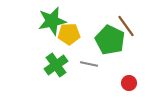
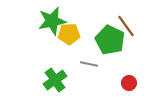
green cross: moved 1 px left, 15 px down
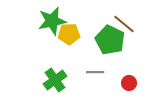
brown line: moved 2 px left, 2 px up; rotated 15 degrees counterclockwise
gray line: moved 6 px right, 8 px down; rotated 12 degrees counterclockwise
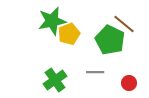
yellow pentagon: rotated 20 degrees counterclockwise
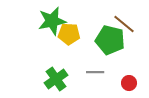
yellow pentagon: rotated 25 degrees clockwise
green pentagon: rotated 12 degrees counterclockwise
green cross: moved 1 px right, 1 px up
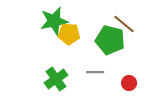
green star: moved 2 px right
